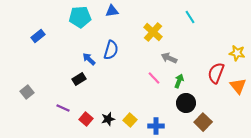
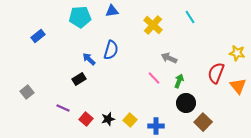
yellow cross: moved 7 px up
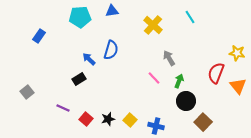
blue rectangle: moved 1 px right; rotated 16 degrees counterclockwise
gray arrow: rotated 35 degrees clockwise
black circle: moved 2 px up
blue cross: rotated 14 degrees clockwise
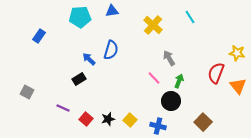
gray square: rotated 24 degrees counterclockwise
black circle: moved 15 px left
blue cross: moved 2 px right
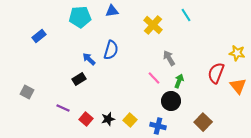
cyan line: moved 4 px left, 2 px up
blue rectangle: rotated 16 degrees clockwise
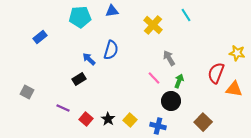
blue rectangle: moved 1 px right, 1 px down
orange triangle: moved 4 px left, 3 px down; rotated 42 degrees counterclockwise
black star: rotated 24 degrees counterclockwise
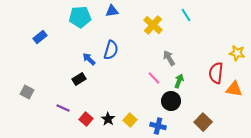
red semicircle: rotated 15 degrees counterclockwise
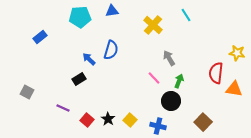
red square: moved 1 px right, 1 px down
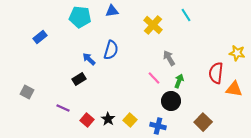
cyan pentagon: rotated 10 degrees clockwise
